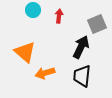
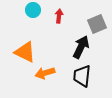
orange triangle: rotated 15 degrees counterclockwise
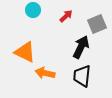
red arrow: moved 7 px right; rotated 40 degrees clockwise
orange arrow: rotated 30 degrees clockwise
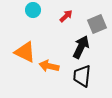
orange arrow: moved 4 px right, 7 px up
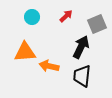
cyan circle: moved 1 px left, 7 px down
orange triangle: rotated 30 degrees counterclockwise
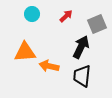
cyan circle: moved 3 px up
